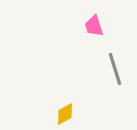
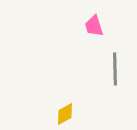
gray line: rotated 16 degrees clockwise
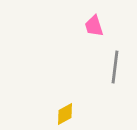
gray line: moved 2 px up; rotated 8 degrees clockwise
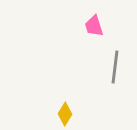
yellow diamond: rotated 30 degrees counterclockwise
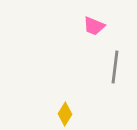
pink trapezoid: rotated 50 degrees counterclockwise
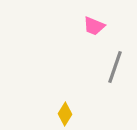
gray line: rotated 12 degrees clockwise
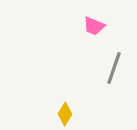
gray line: moved 1 px left, 1 px down
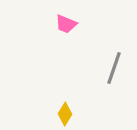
pink trapezoid: moved 28 px left, 2 px up
